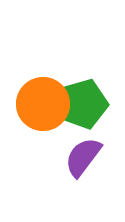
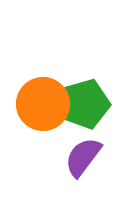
green pentagon: moved 2 px right
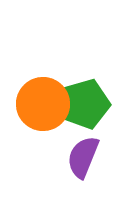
purple semicircle: rotated 15 degrees counterclockwise
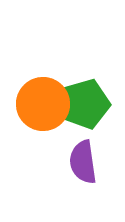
purple semicircle: moved 5 px down; rotated 30 degrees counterclockwise
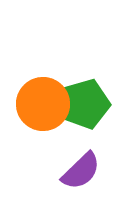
purple semicircle: moved 2 px left, 9 px down; rotated 126 degrees counterclockwise
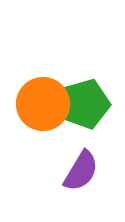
purple semicircle: rotated 15 degrees counterclockwise
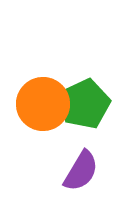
green pentagon: rotated 9 degrees counterclockwise
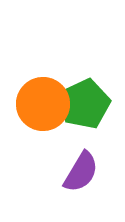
purple semicircle: moved 1 px down
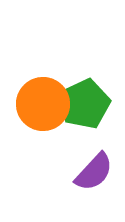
purple semicircle: moved 13 px right; rotated 12 degrees clockwise
